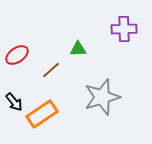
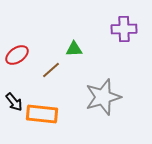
green triangle: moved 4 px left
gray star: moved 1 px right
orange rectangle: rotated 40 degrees clockwise
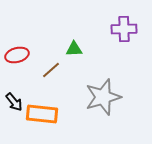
red ellipse: rotated 20 degrees clockwise
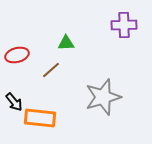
purple cross: moved 4 px up
green triangle: moved 8 px left, 6 px up
orange rectangle: moved 2 px left, 4 px down
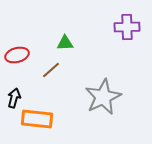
purple cross: moved 3 px right, 2 px down
green triangle: moved 1 px left
gray star: rotated 9 degrees counterclockwise
black arrow: moved 4 px up; rotated 126 degrees counterclockwise
orange rectangle: moved 3 px left, 1 px down
